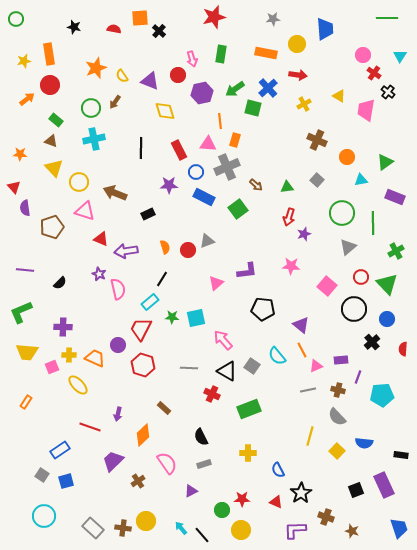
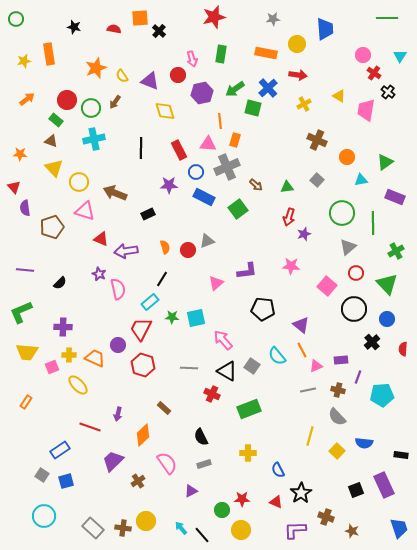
red circle at (50, 85): moved 17 px right, 15 px down
red circle at (361, 277): moved 5 px left, 4 px up
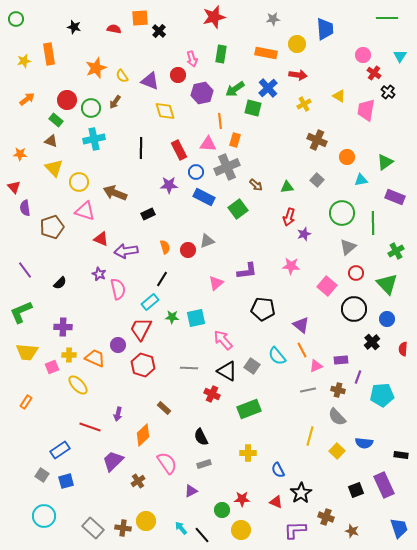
purple line at (25, 270): rotated 48 degrees clockwise
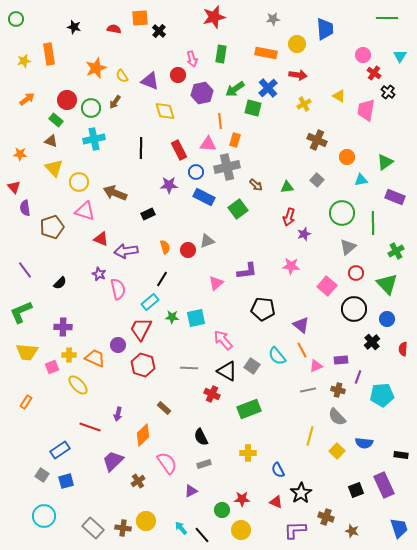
gray cross at (227, 167): rotated 10 degrees clockwise
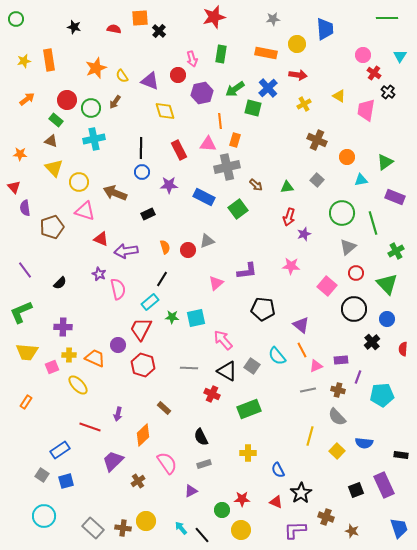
orange rectangle at (49, 54): moved 6 px down
blue circle at (196, 172): moved 54 px left
green line at (373, 223): rotated 15 degrees counterclockwise
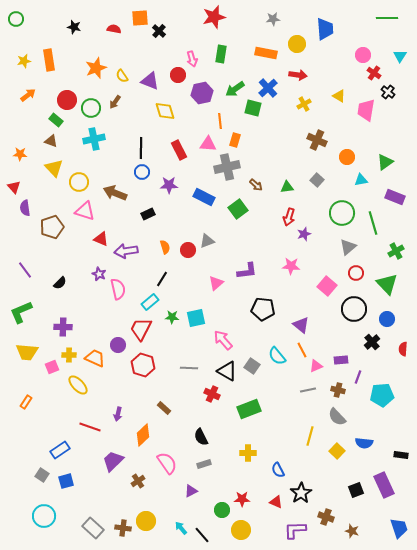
orange arrow at (27, 99): moved 1 px right, 4 px up
